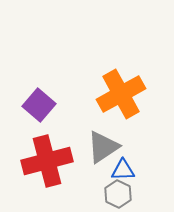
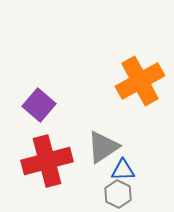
orange cross: moved 19 px right, 13 px up
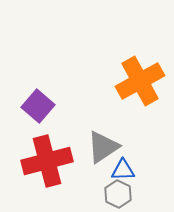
purple square: moved 1 px left, 1 px down
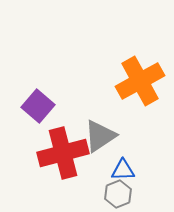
gray triangle: moved 3 px left, 11 px up
red cross: moved 16 px right, 8 px up
gray hexagon: rotated 12 degrees clockwise
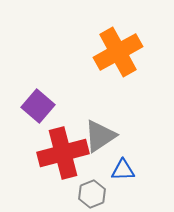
orange cross: moved 22 px left, 29 px up
gray hexagon: moved 26 px left
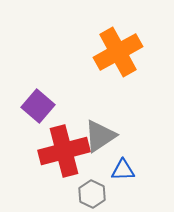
red cross: moved 1 px right, 2 px up
gray hexagon: rotated 12 degrees counterclockwise
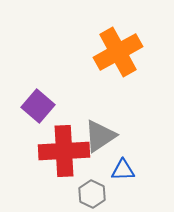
red cross: rotated 12 degrees clockwise
